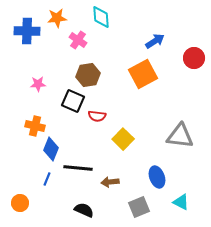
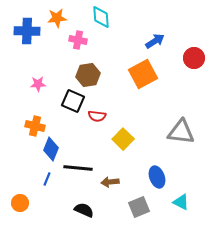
pink cross: rotated 24 degrees counterclockwise
gray triangle: moved 1 px right, 4 px up
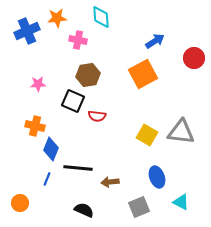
blue cross: rotated 25 degrees counterclockwise
yellow square: moved 24 px right, 4 px up; rotated 15 degrees counterclockwise
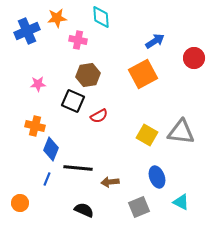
red semicircle: moved 2 px right; rotated 36 degrees counterclockwise
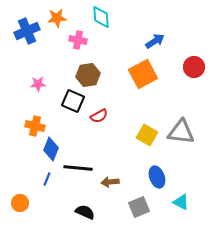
red circle: moved 9 px down
black semicircle: moved 1 px right, 2 px down
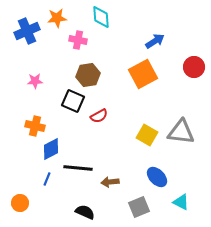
pink star: moved 3 px left, 3 px up
blue diamond: rotated 40 degrees clockwise
blue ellipse: rotated 25 degrees counterclockwise
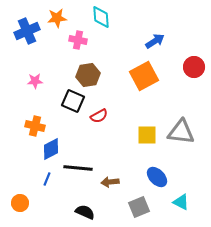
orange square: moved 1 px right, 2 px down
yellow square: rotated 30 degrees counterclockwise
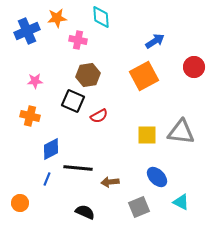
orange cross: moved 5 px left, 10 px up
